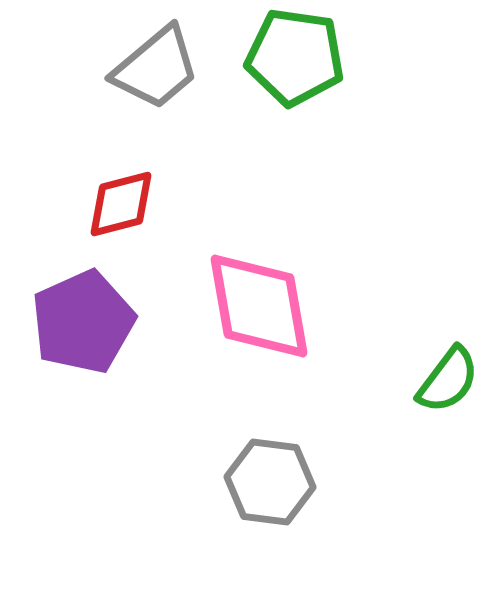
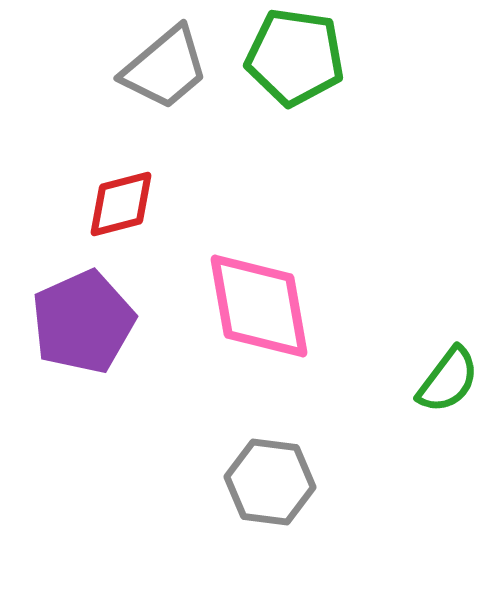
gray trapezoid: moved 9 px right
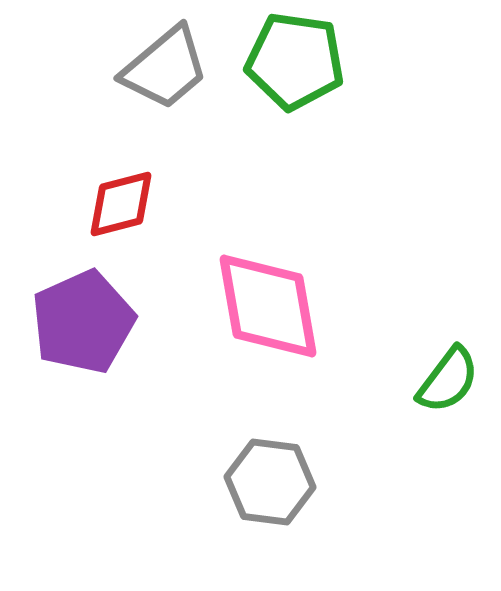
green pentagon: moved 4 px down
pink diamond: moved 9 px right
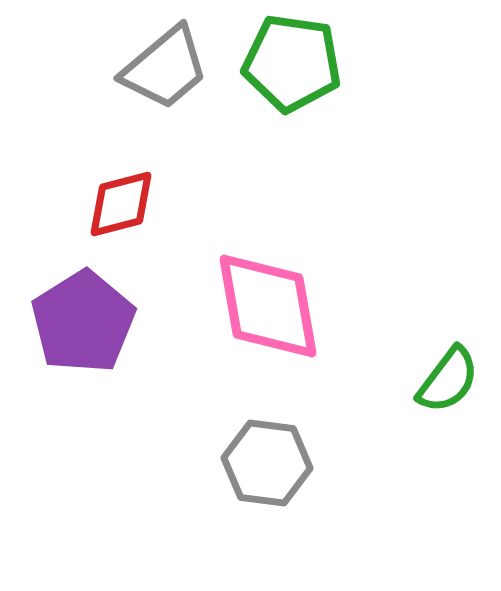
green pentagon: moved 3 px left, 2 px down
purple pentagon: rotated 8 degrees counterclockwise
gray hexagon: moved 3 px left, 19 px up
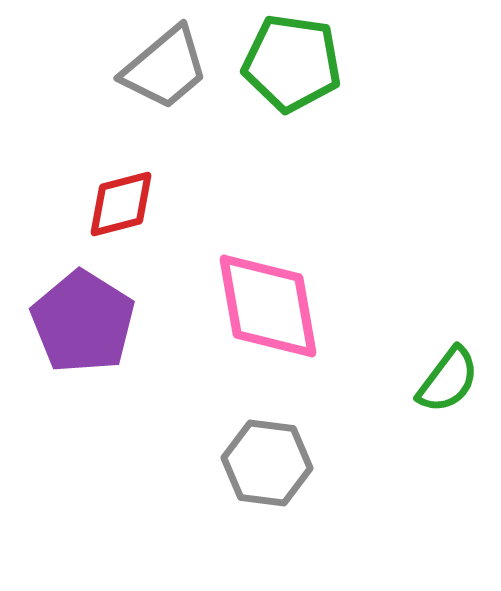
purple pentagon: rotated 8 degrees counterclockwise
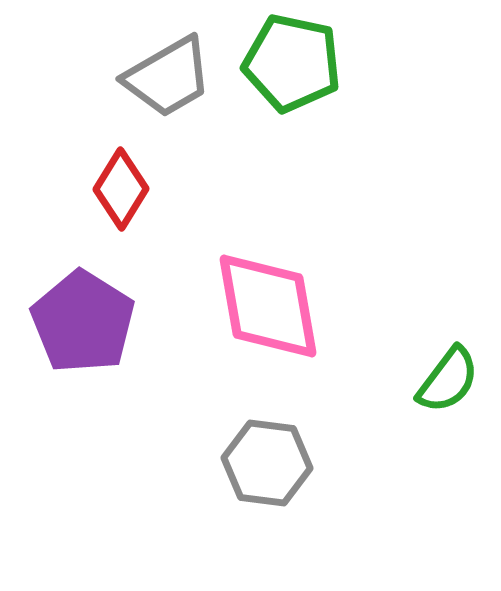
green pentagon: rotated 4 degrees clockwise
gray trapezoid: moved 3 px right, 9 px down; rotated 10 degrees clockwise
red diamond: moved 15 px up; rotated 44 degrees counterclockwise
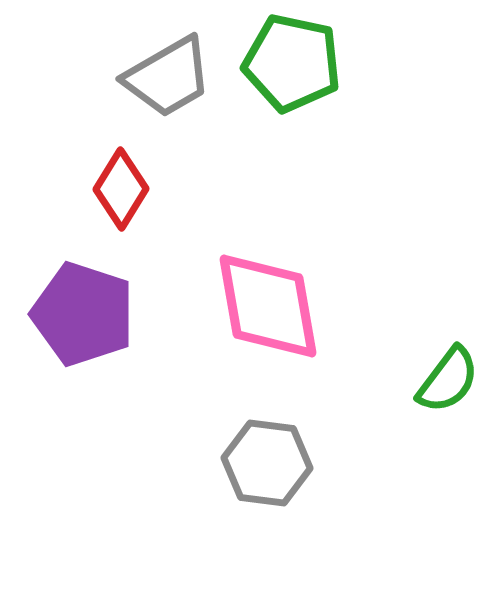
purple pentagon: moved 8 px up; rotated 14 degrees counterclockwise
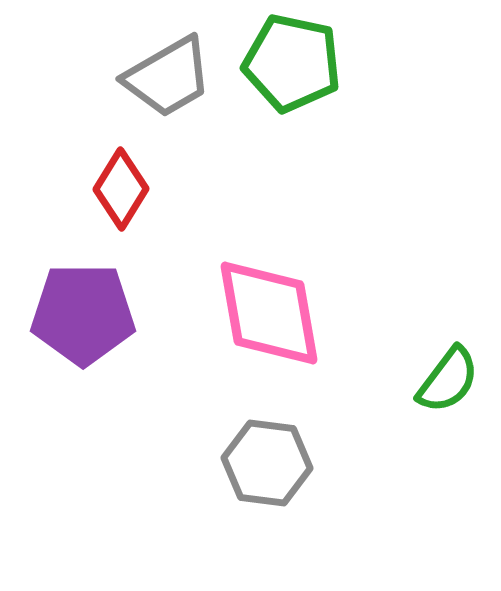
pink diamond: moved 1 px right, 7 px down
purple pentagon: rotated 18 degrees counterclockwise
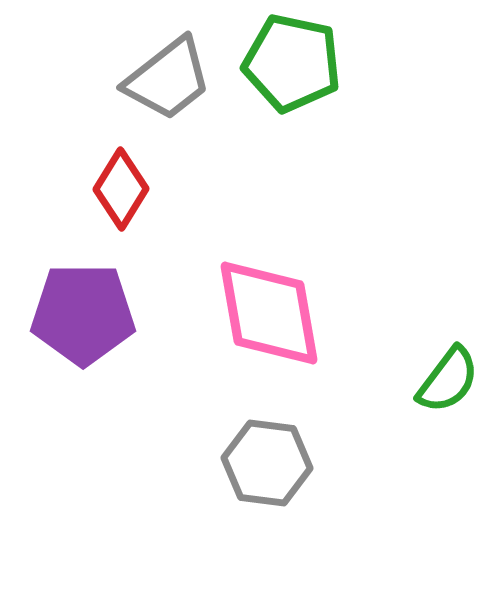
gray trapezoid: moved 2 px down; rotated 8 degrees counterclockwise
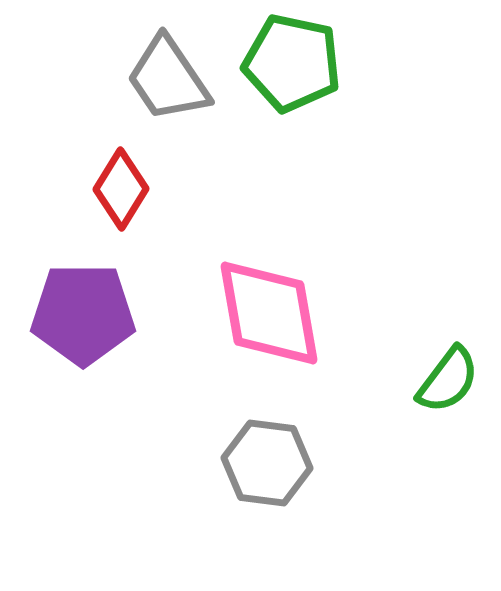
gray trapezoid: rotated 94 degrees clockwise
